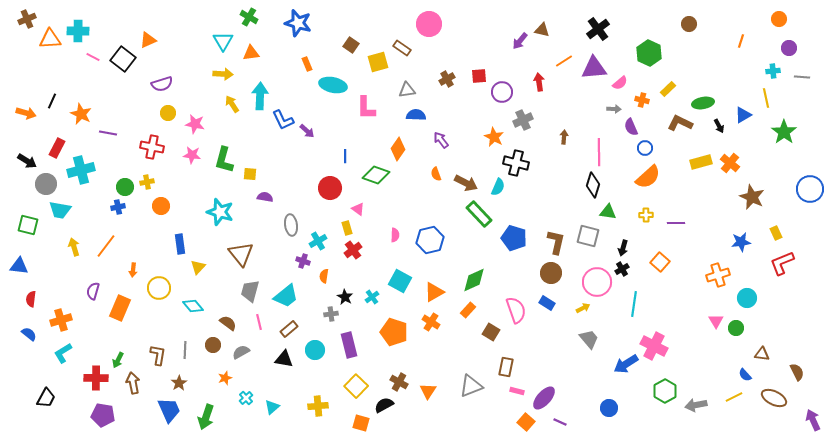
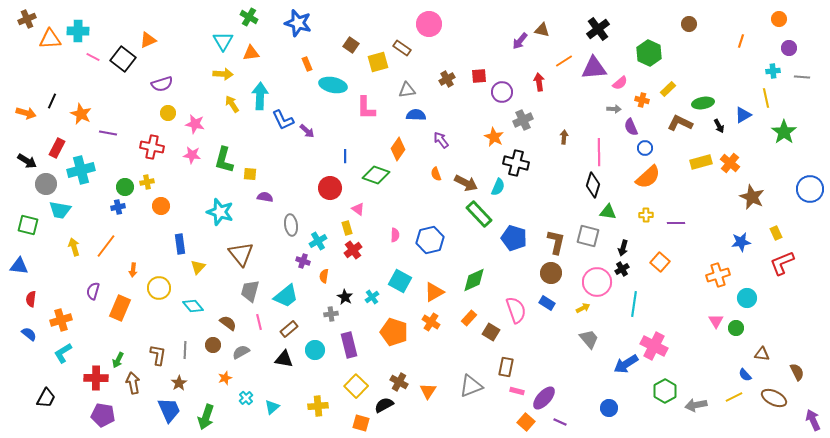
orange rectangle at (468, 310): moved 1 px right, 8 px down
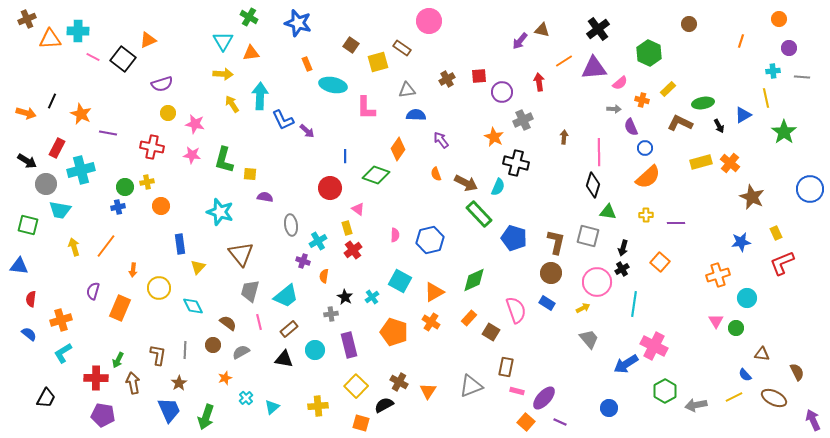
pink circle at (429, 24): moved 3 px up
cyan diamond at (193, 306): rotated 15 degrees clockwise
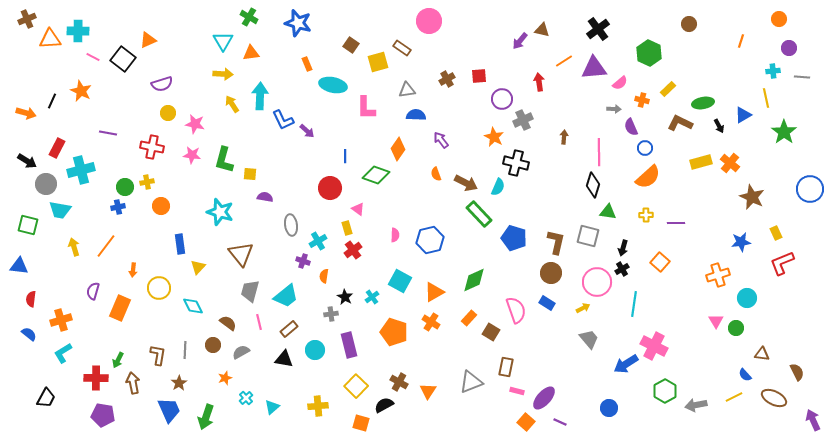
purple circle at (502, 92): moved 7 px down
orange star at (81, 114): moved 23 px up
gray triangle at (471, 386): moved 4 px up
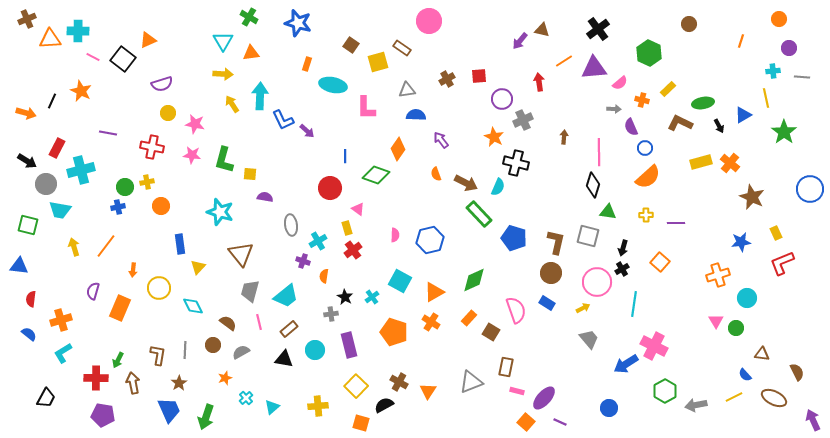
orange rectangle at (307, 64): rotated 40 degrees clockwise
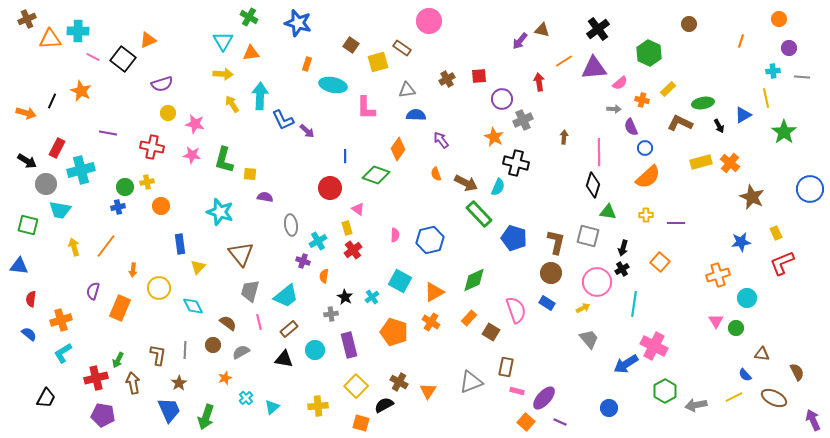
red cross at (96, 378): rotated 15 degrees counterclockwise
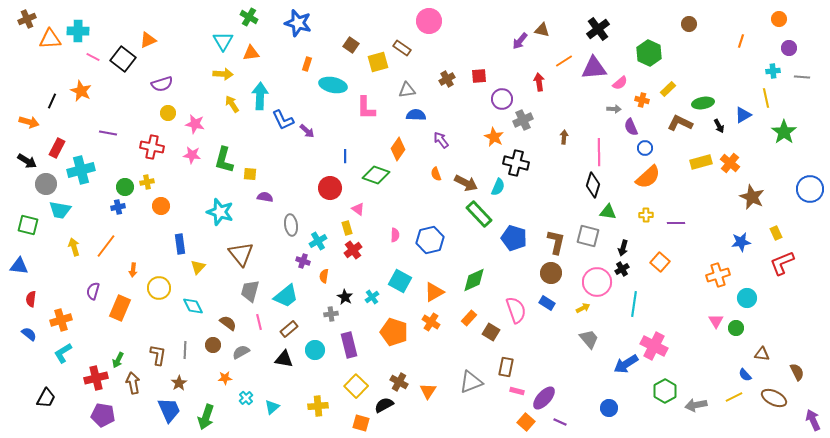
orange arrow at (26, 113): moved 3 px right, 9 px down
orange star at (225, 378): rotated 16 degrees clockwise
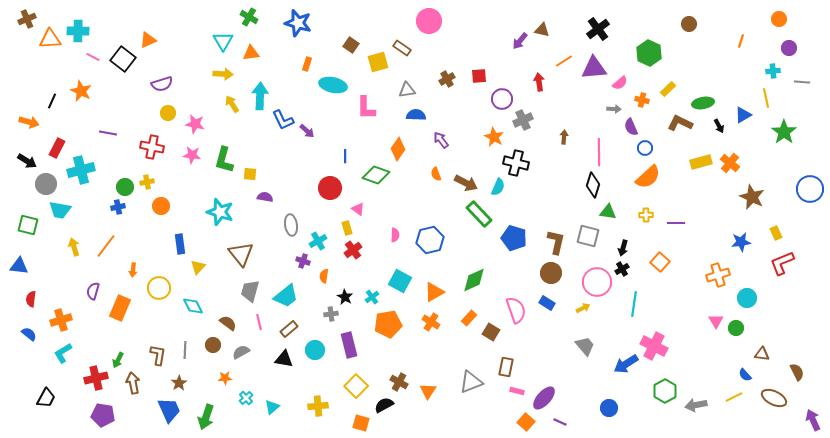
gray line at (802, 77): moved 5 px down
orange pentagon at (394, 332): moved 6 px left, 8 px up; rotated 28 degrees counterclockwise
gray trapezoid at (589, 339): moved 4 px left, 7 px down
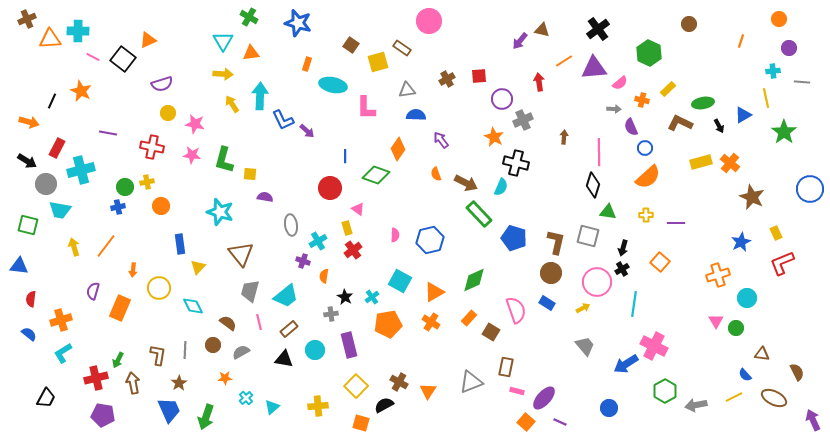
cyan semicircle at (498, 187): moved 3 px right
blue star at (741, 242): rotated 18 degrees counterclockwise
